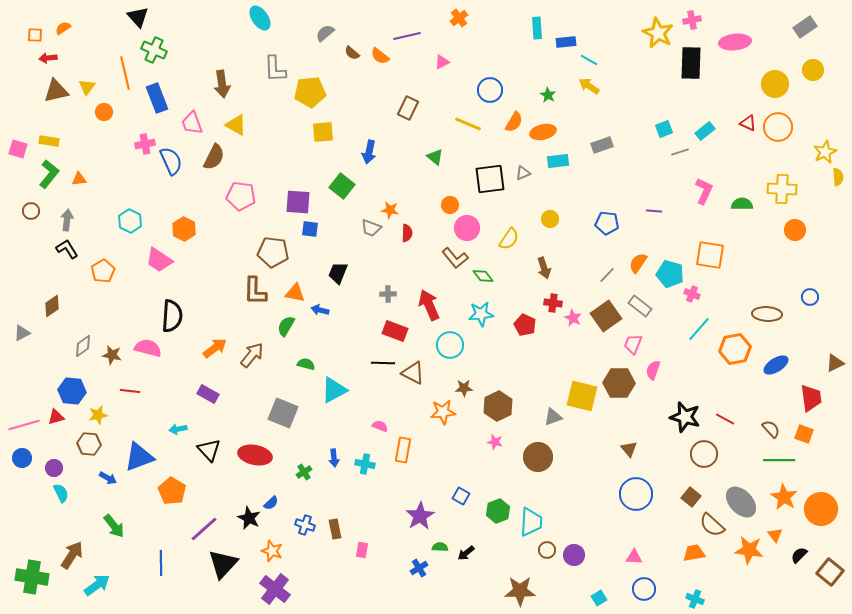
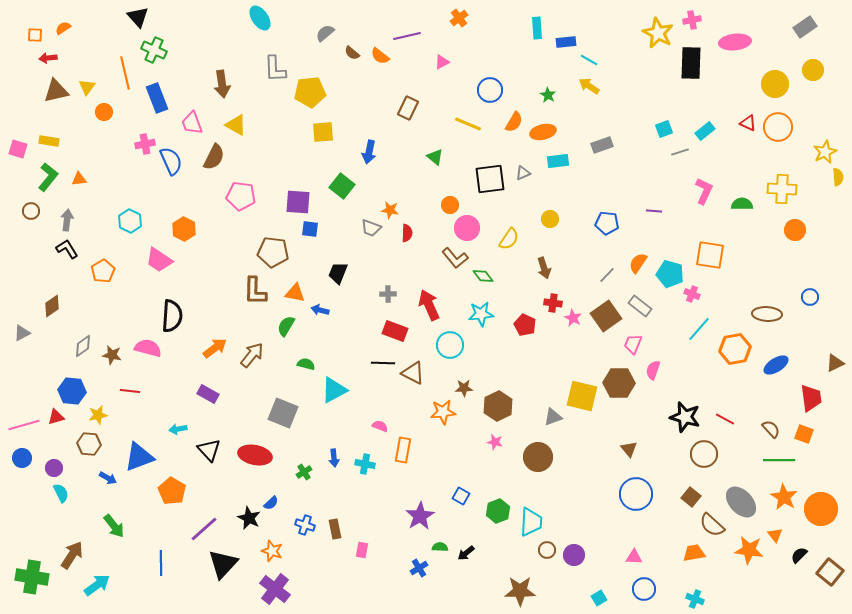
green L-shape at (49, 174): moved 1 px left, 3 px down
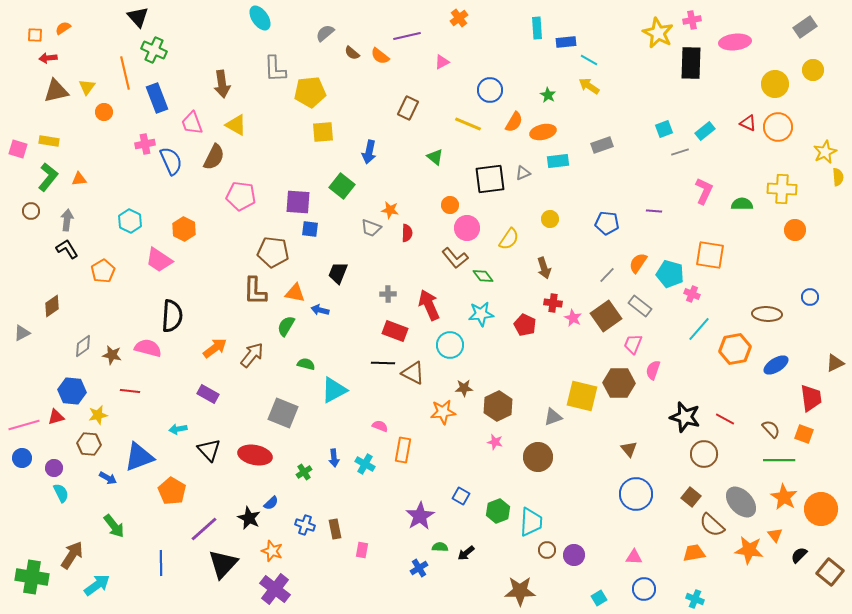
cyan cross at (365, 464): rotated 18 degrees clockwise
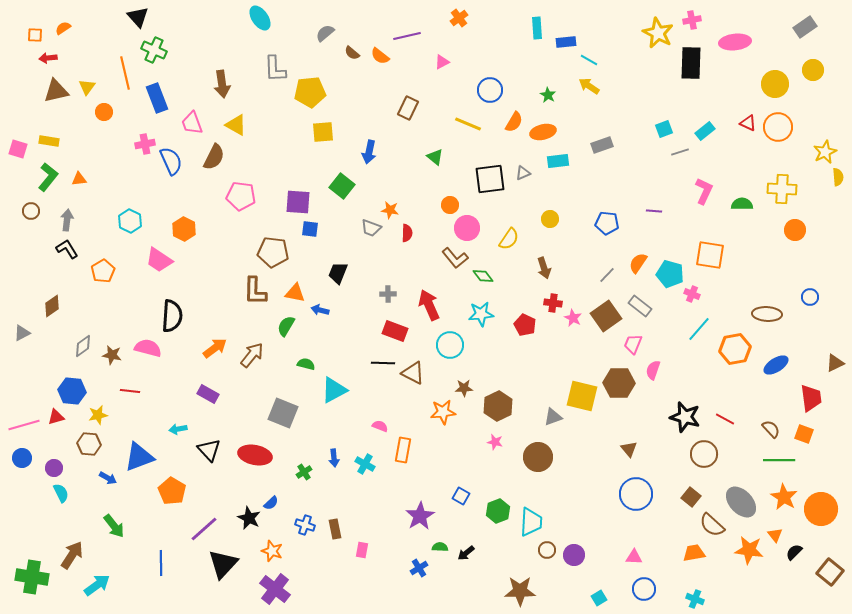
black semicircle at (799, 555): moved 5 px left, 3 px up
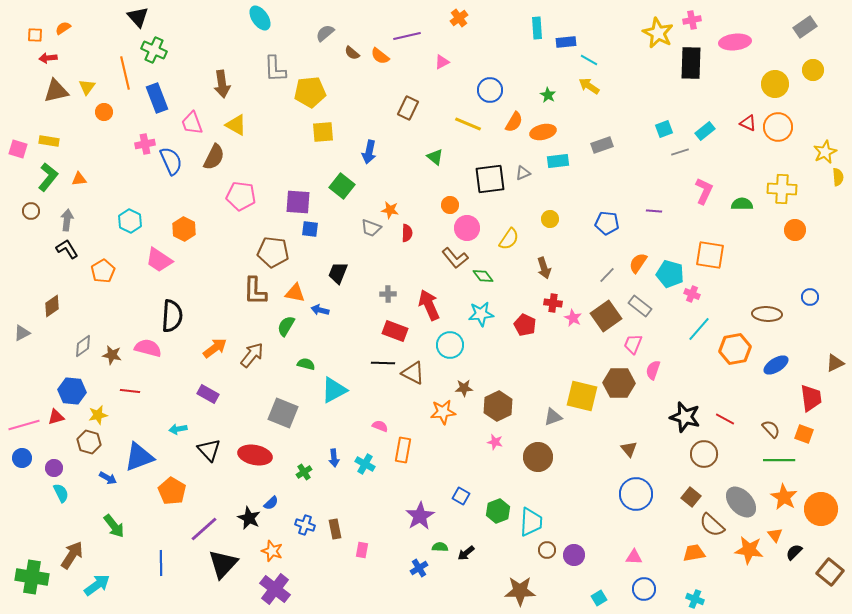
brown hexagon at (89, 444): moved 2 px up; rotated 10 degrees clockwise
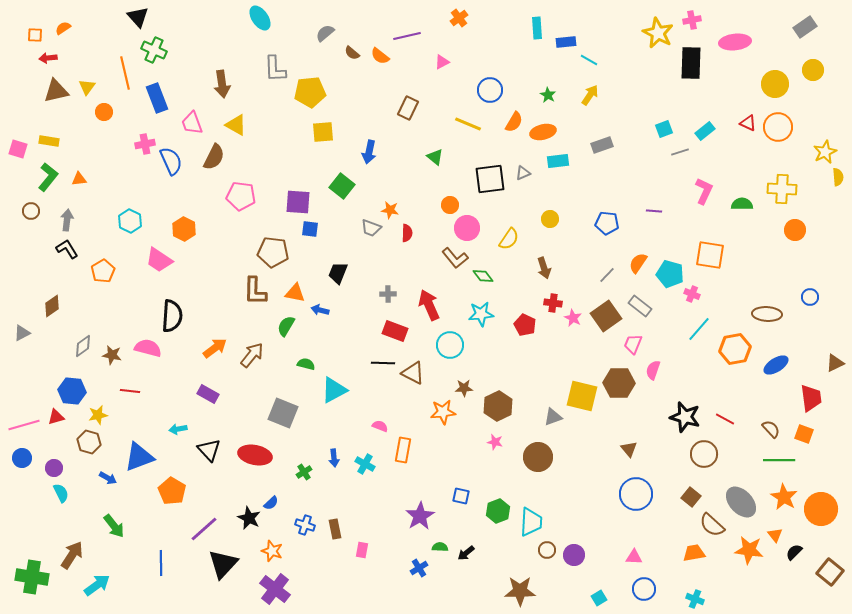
yellow arrow at (589, 86): moved 1 px right, 9 px down; rotated 90 degrees clockwise
blue square at (461, 496): rotated 18 degrees counterclockwise
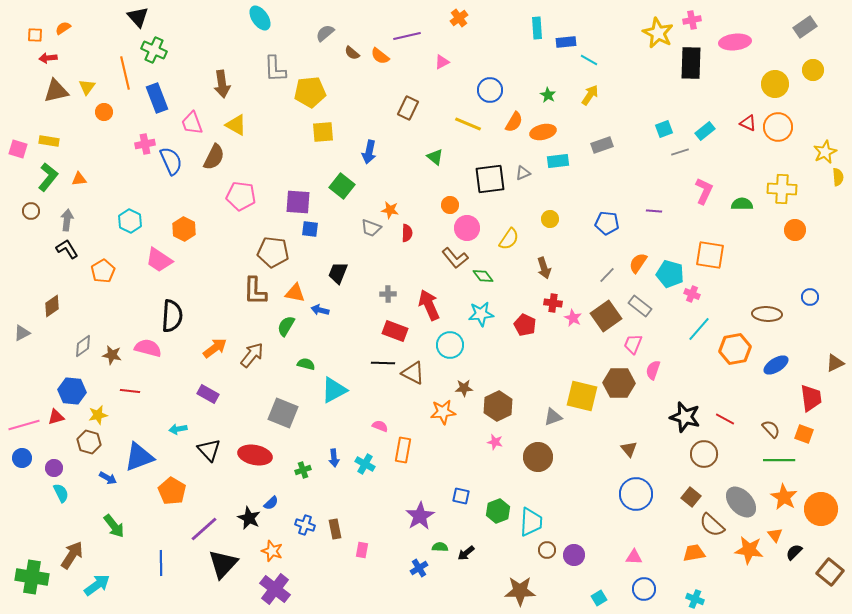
green cross at (304, 472): moved 1 px left, 2 px up; rotated 14 degrees clockwise
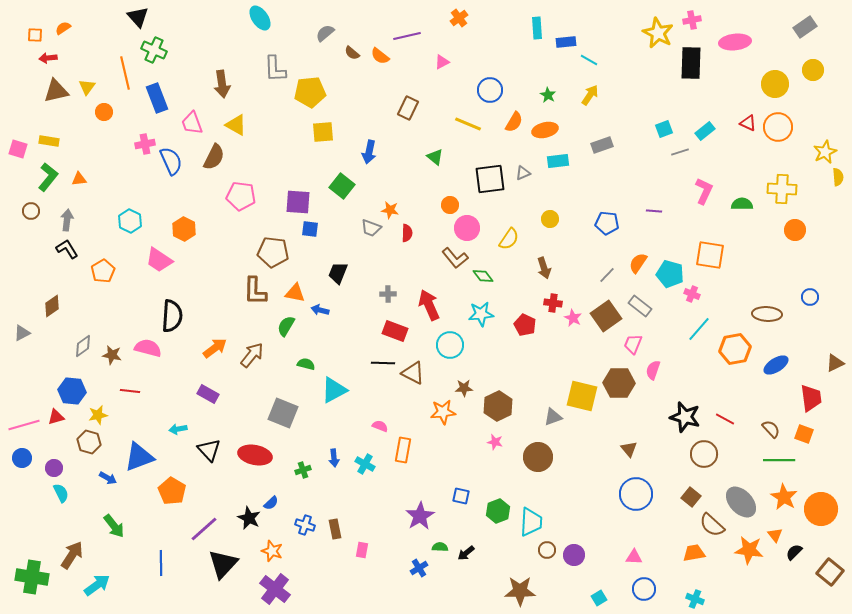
orange ellipse at (543, 132): moved 2 px right, 2 px up
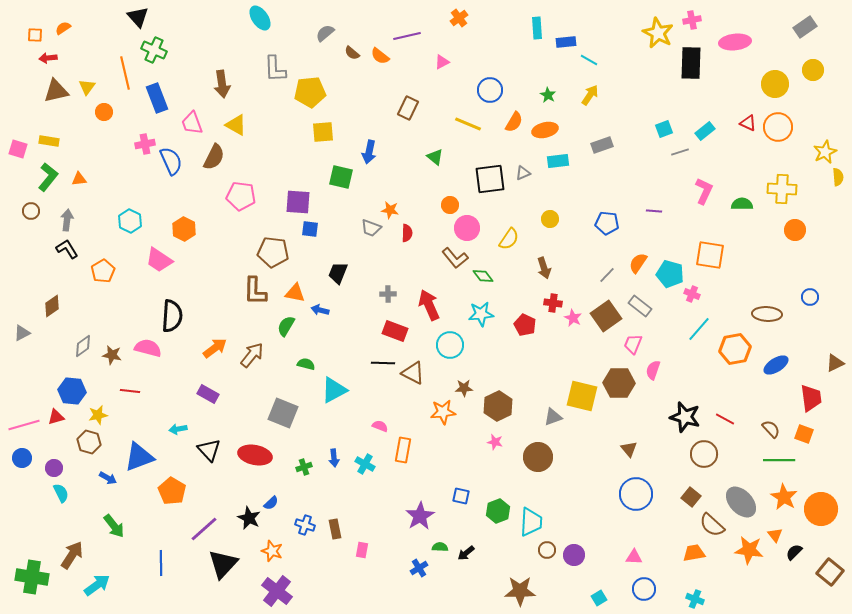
green square at (342, 186): moved 1 px left, 9 px up; rotated 25 degrees counterclockwise
green cross at (303, 470): moved 1 px right, 3 px up
purple cross at (275, 589): moved 2 px right, 2 px down
